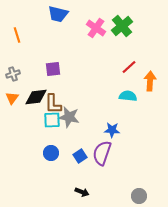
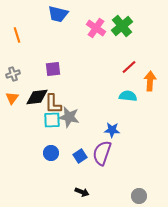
black diamond: moved 1 px right
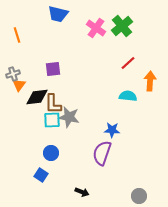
red line: moved 1 px left, 4 px up
orange triangle: moved 7 px right, 13 px up
blue square: moved 39 px left, 19 px down; rotated 24 degrees counterclockwise
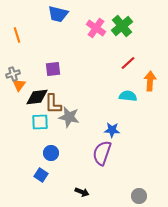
cyan square: moved 12 px left, 2 px down
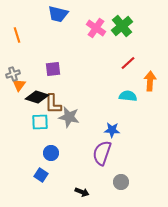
black diamond: rotated 25 degrees clockwise
gray circle: moved 18 px left, 14 px up
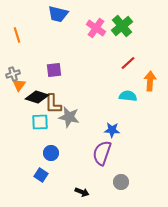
purple square: moved 1 px right, 1 px down
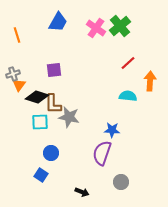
blue trapezoid: moved 8 px down; rotated 75 degrees counterclockwise
green cross: moved 2 px left
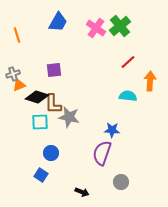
red line: moved 1 px up
orange triangle: rotated 32 degrees clockwise
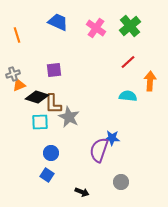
blue trapezoid: rotated 95 degrees counterclockwise
green cross: moved 10 px right
gray star: rotated 15 degrees clockwise
blue star: moved 8 px down
purple semicircle: moved 3 px left, 3 px up
blue square: moved 6 px right
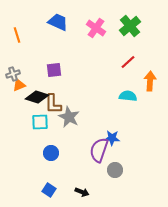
blue square: moved 2 px right, 15 px down
gray circle: moved 6 px left, 12 px up
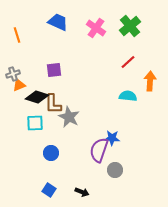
cyan square: moved 5 px left, 1 px down
